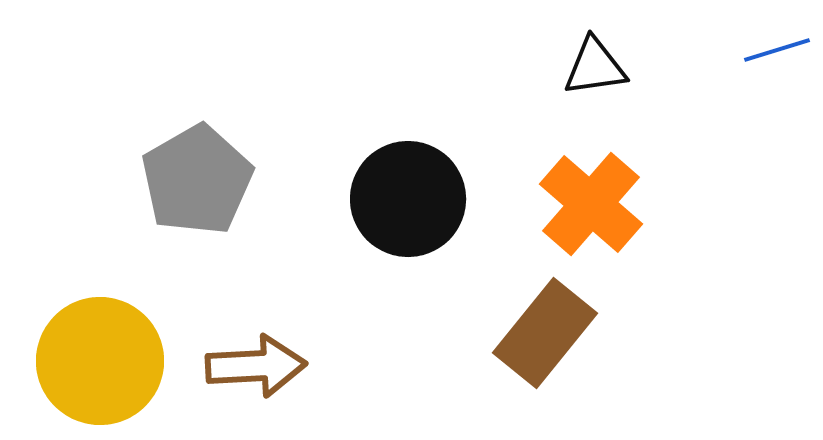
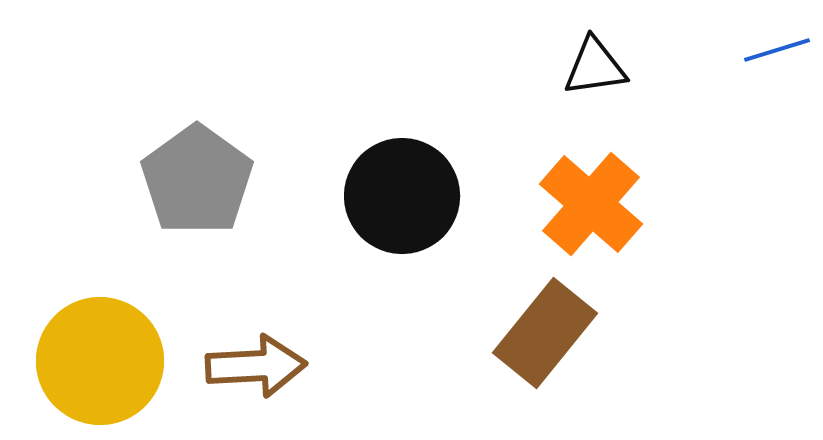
gray pentagon: rotated 6 degrees counterclockwise
black circle: moved 6 px left, 3 px up
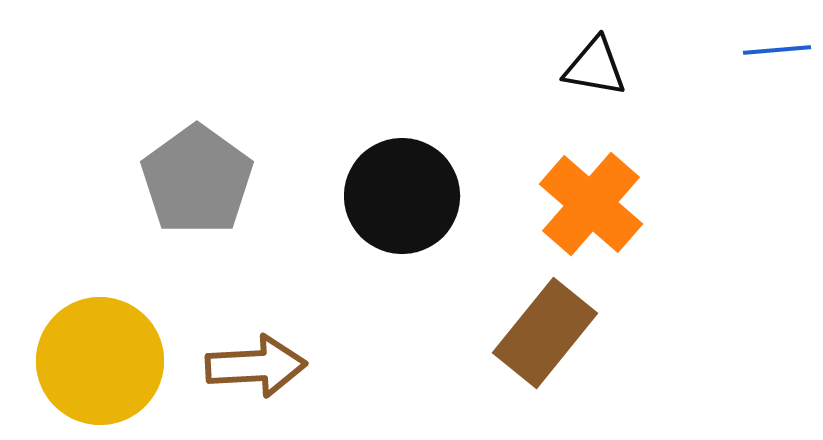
blue line: rotated 12 degrees clockwise
black triangle: rotated 18 degrees clockwise
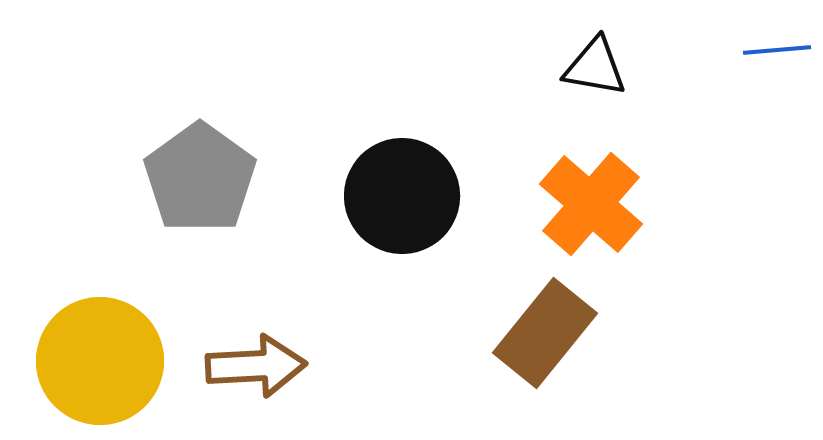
gray pentagon: moved 3 px right, 2 px up
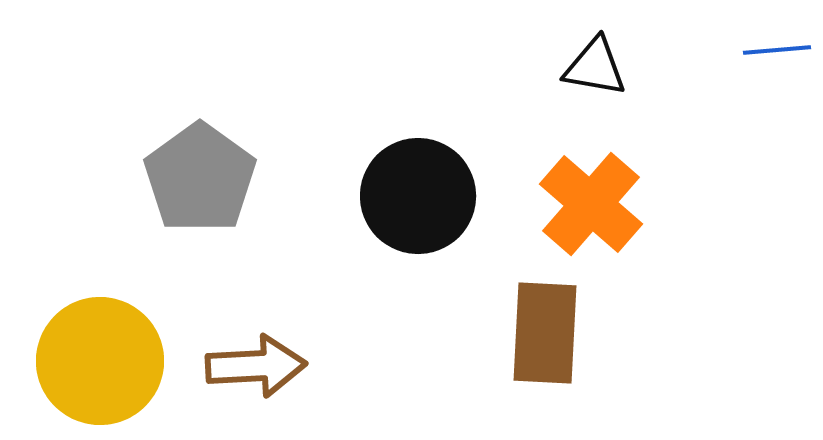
black circle: moved 16 px right
brown rectangle: rotated 36 degrees counterclockwise
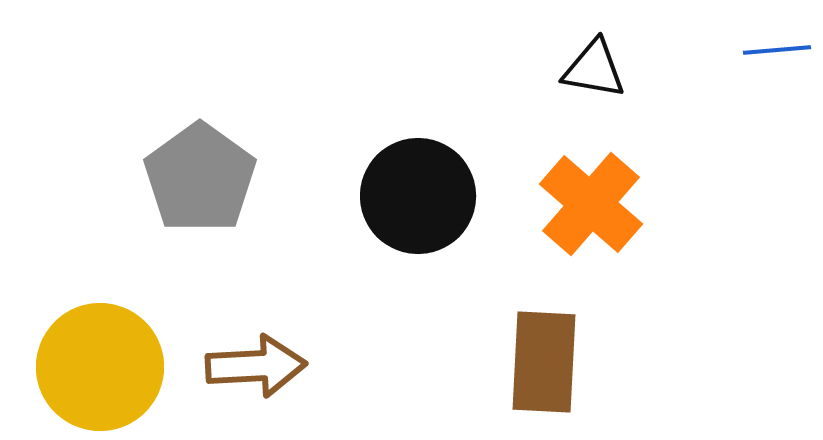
black triangle: moved 1 px left, 2 px down
brown rectangle: moved 1 px left, 29 px down
yellow circle: moved 6 px down
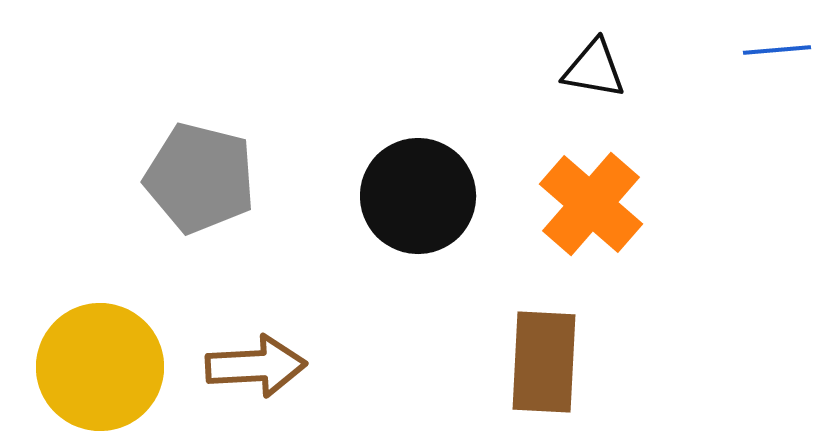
gray pentagon: rotated 22 degrees counterclockwise
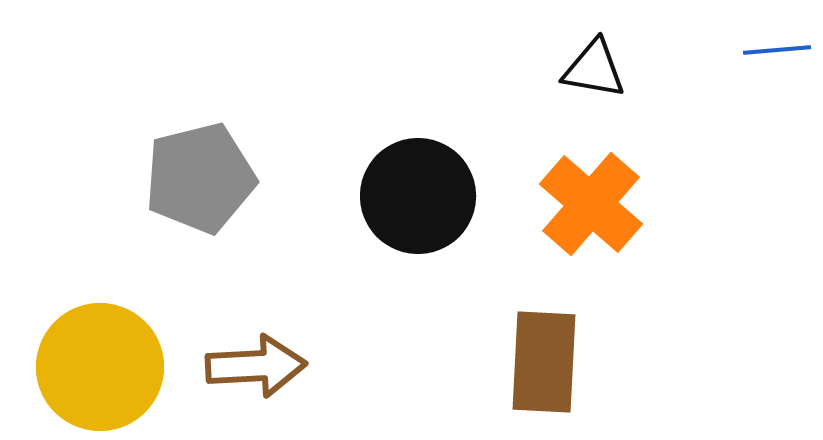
gray pentagon: rotated 28 degrees counterclockwise
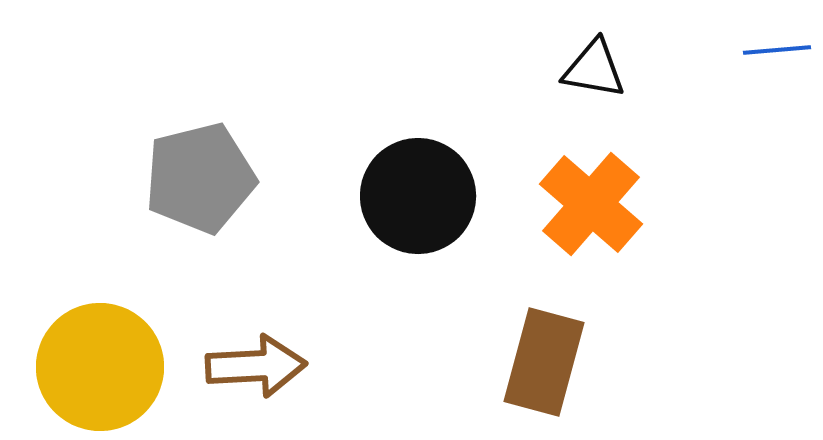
brown rectangle: rotated 12 degrees clockwise
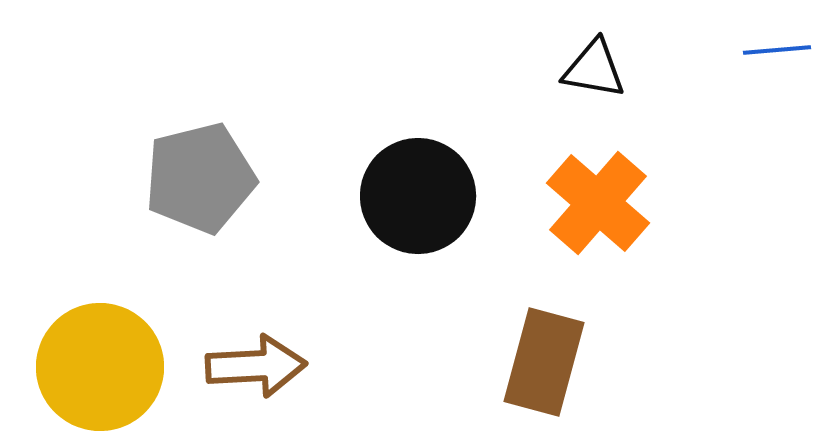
orange cross: moved 7 px right, 1 px up
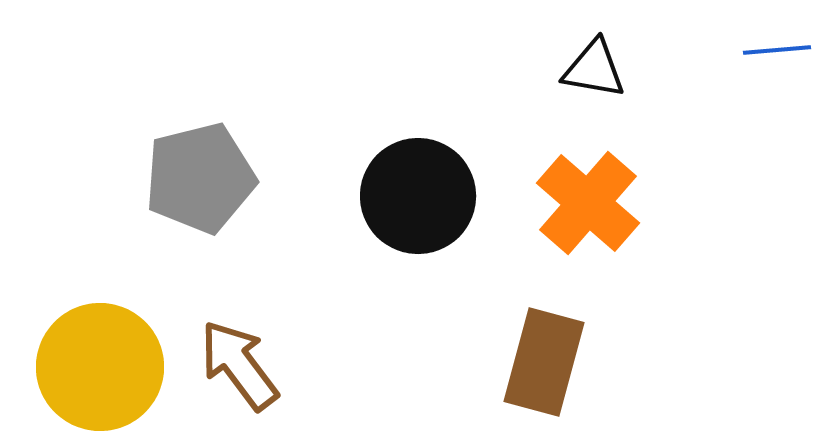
orange cross: moved 10 px left
brown arrow: moved 17 px left, 1 px up; rotated 124 degrees counterclockwise
